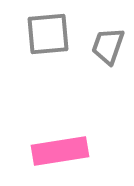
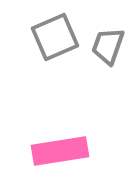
gray square: moved 7 px right, 3 px down; rotated 18 degrees counterclockwise
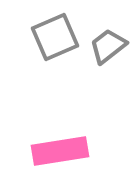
gray trapezoid: rotated 33 degrees clockwise
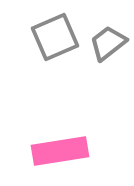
gray trapezoid: moved 3 px up
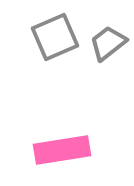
pink rectangle: moved 2 px right, 1 px up
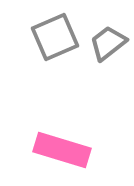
pink rectangle: rotated 26 degrees clockwise
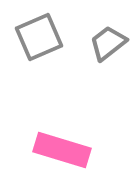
gray square: moved 16 px left
